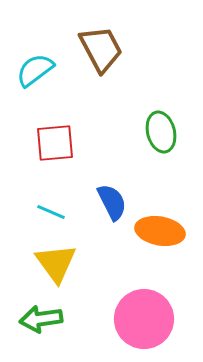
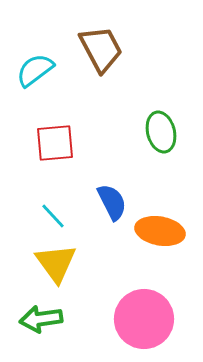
cyan line: moved 2 px right, 4 px down; rotated 24 degrees clockwise
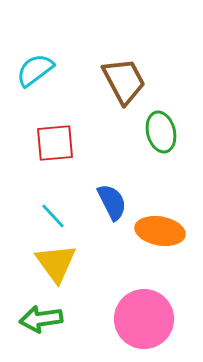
brown trapezoid: moved 23 px right, 32 px down
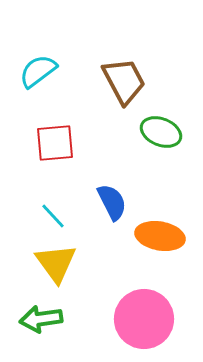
cyan semicircle: moved 3 px right, 1 px down
green ellipse: rotated 54 degrees counterclockwise
orange ellipse: moved 5 px down
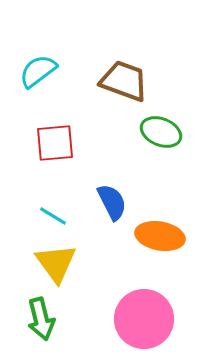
brown trapezoid: rotated 42 degrees counterclockwise
cyan line: rotated 16 degrees counterclockwise
green arrow: rotated 96 degrees counterclockwise
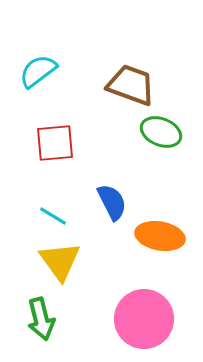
brown trapezoid: moved 7 px right, 4 px down
yellow triangle: moved 4 px right, 2 px up
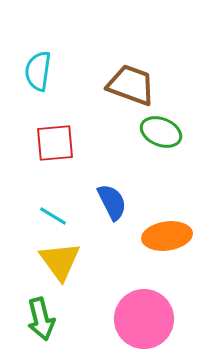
cyan semicircle: rotated 45 degrees counterclockwise
orange ellipse: moved 7 px right; rotated 18 degrees counterclockwise
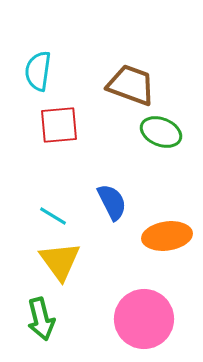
red square: moved 4 px right, 18 px up
